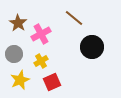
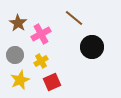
gray circle: moved 1 px right, 1 px down
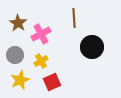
brown line: rotated 48 degrees clockwise
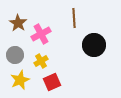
black circle: moved 2 px right, 2 px up
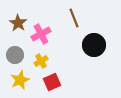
brown line: rotated 18 degrees counterclockwise
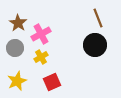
brown line: moved 24 px right
black circle: moved 1 px right
gray circle: moved 7 px up
yellow cross: moved 4 px up
yellow star: moved 3 px left, 1 px down
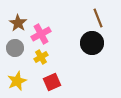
black circle: moved 3 px left, 2 px up
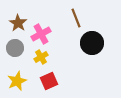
brown line: moved 22 px left
red square: moved 3 px left, 1 px up
